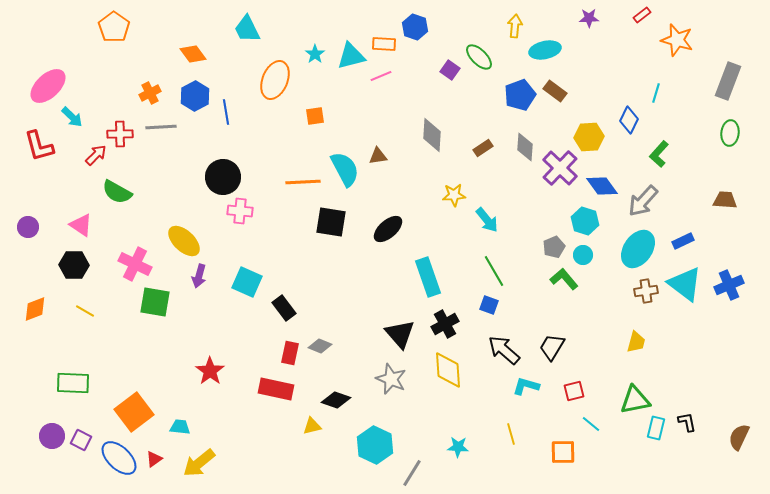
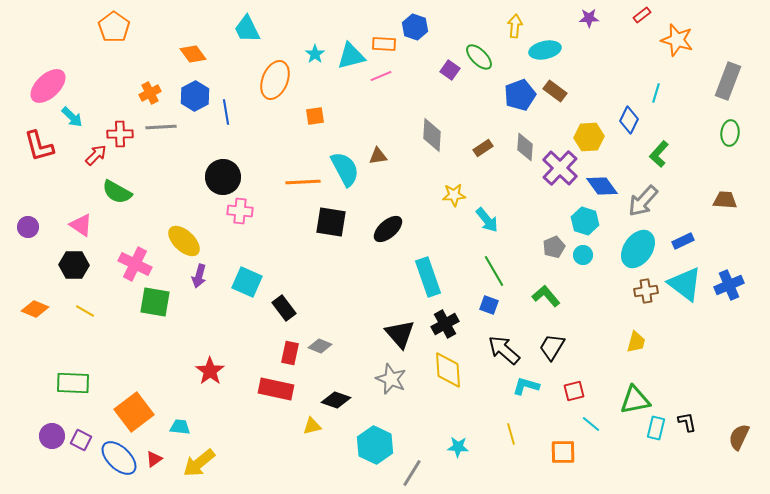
green L-shape at (564, 279): moved 18 px left, 17 px down
orange diamond at (35, 309): rotated 44 degrees clockwise
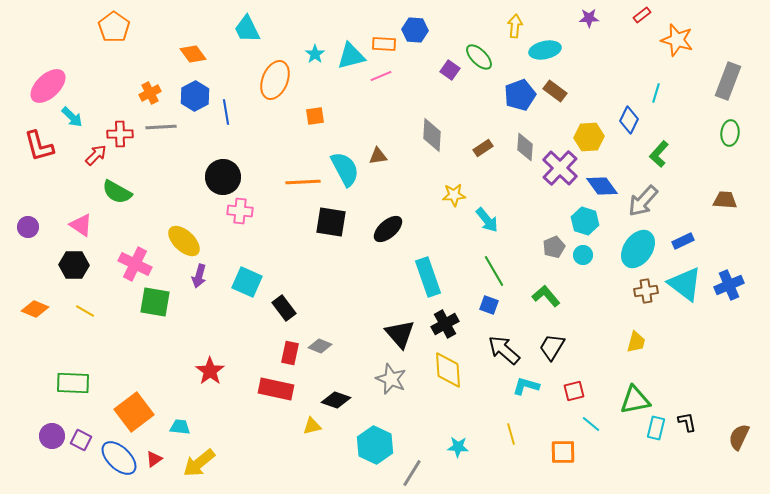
blue hexagon at (415, 27): moved 3 px down; rotated 15 degrees counterclockwise
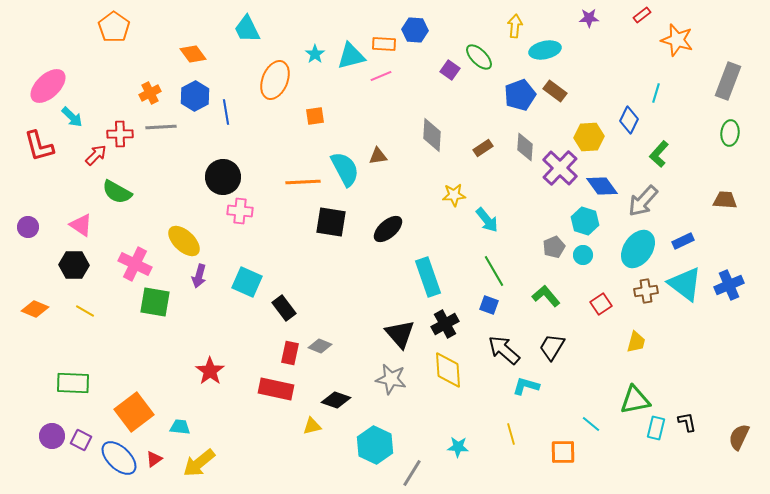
gray star at (391, 379): rotated 12 degrees counterclockwise
red square at (574, 391): moved 27 px right, 87 px up; rotated 20 degrees counterclockwise
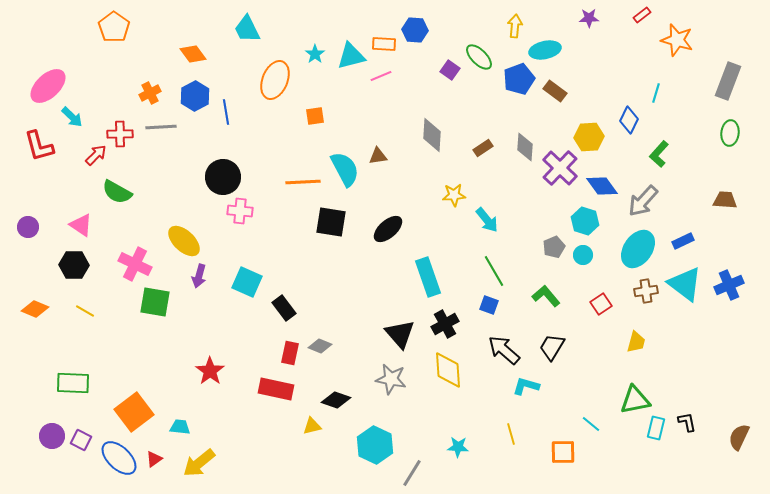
blue pentagon at (520, 95): moved 1 px left, 16 px up
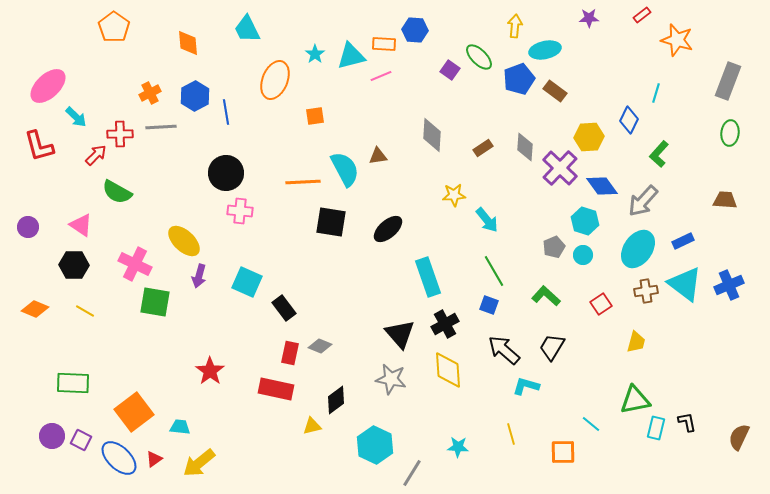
orange diamond at (193, 54): moved 5 px left, 11 px up; rotated 32 degrees clockwise
cyan arrow at (72, 117): moved 4 px right
black circle at (223, 177): moved 3 px right, 4 px up
green L-shape at (546, 296): rotated 8 degrees counterclockwise
black diamond at (336, 400): rotated 56 degrees counterclockwise
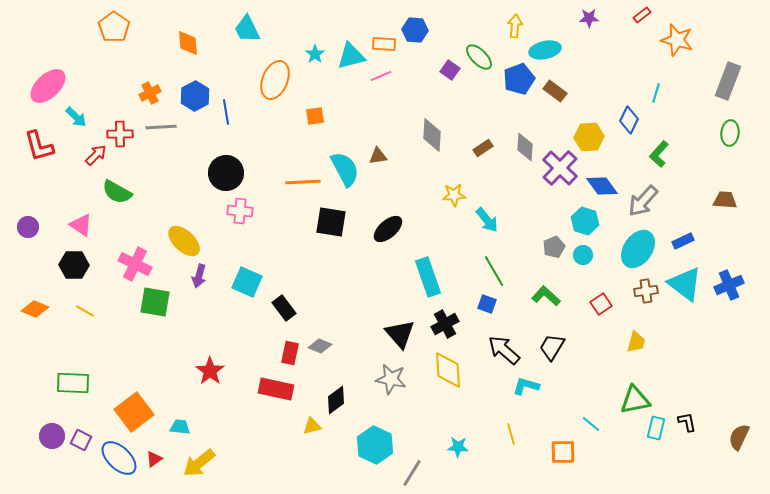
blue square at (489, 305): moved 2 px left, 1 px up
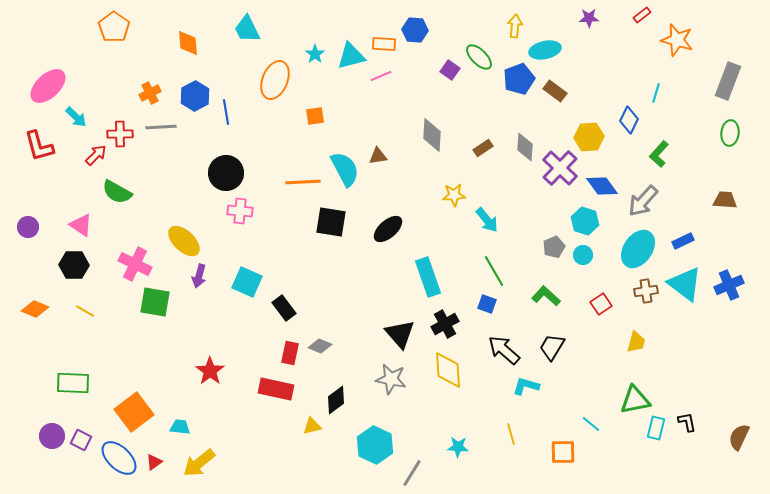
red triangle at (154, 459): moved 3 px down
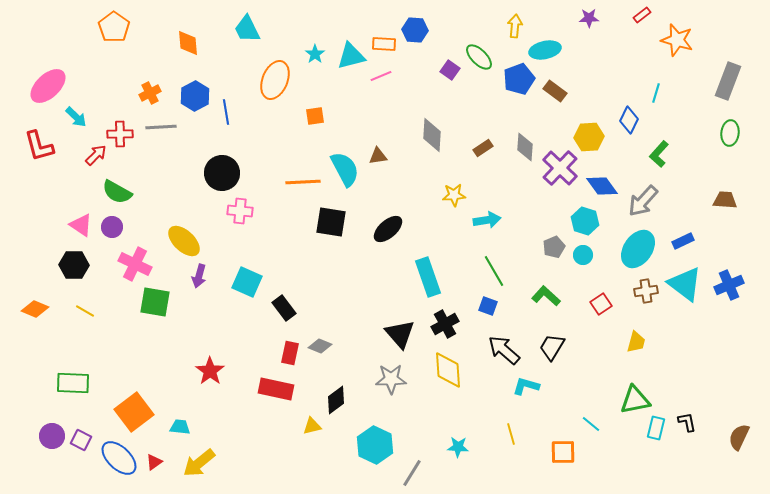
black circle at (226, 173): moved 4 px left
cyan arrow at (487, 220): rotated 60 degrees counterclockwise
purple circle at (28, 227): moved 84 px right
blue square at (487, 304): moved 1 px right, 2 px down
gray star at (391, 379): rotated 12 degrees counterclockwise
